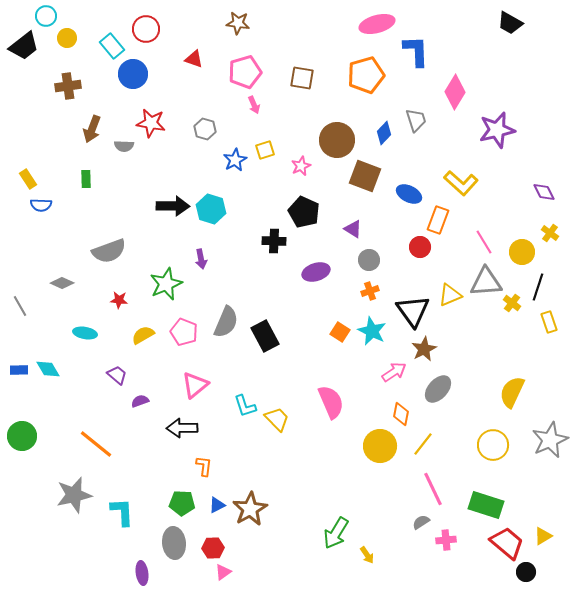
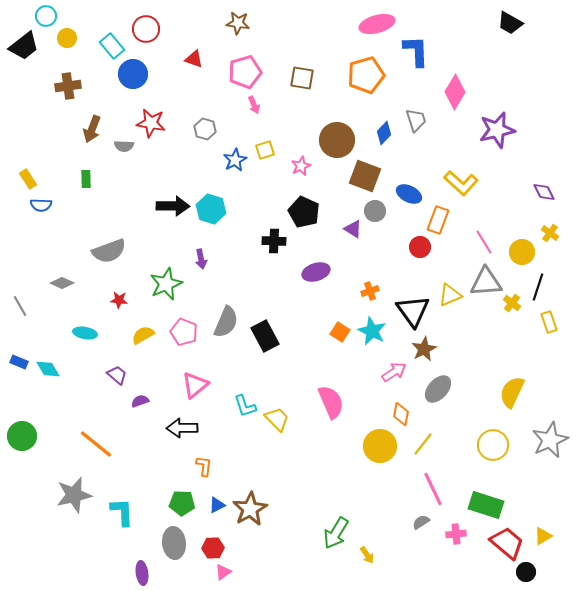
gray circle at (369, 260): moved 6 px right, 49 px up
blue rectangle at (19, 370): moved 8 px up; rotated 24 degrees clockwise
pink cross at (446, 540): moved 10 px right, 6 px up
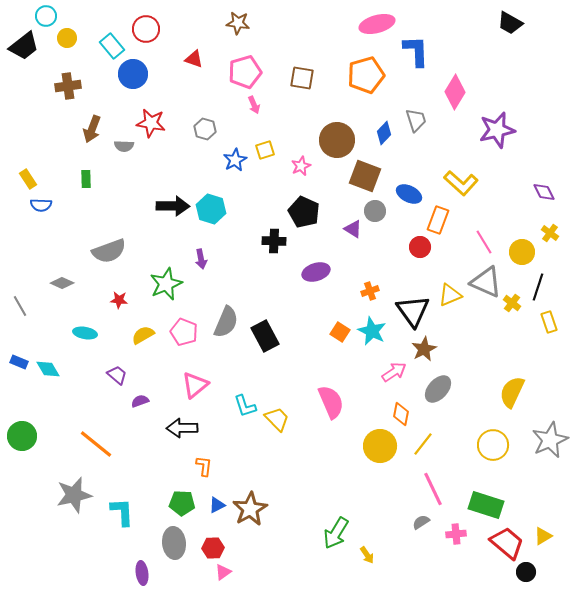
gray triangle at (486, 282): rotated 28 degrees clockwise
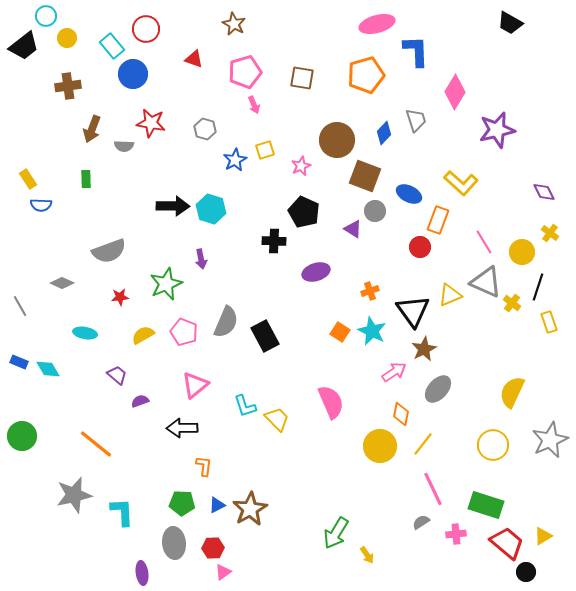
brown star at (238, 23): moved 4 px left, 1 px down; rotated 20 degrees clockwise
red star at (119, 300): moved 1 px right, 3 px up; rotated 12 degrees counterclockwise
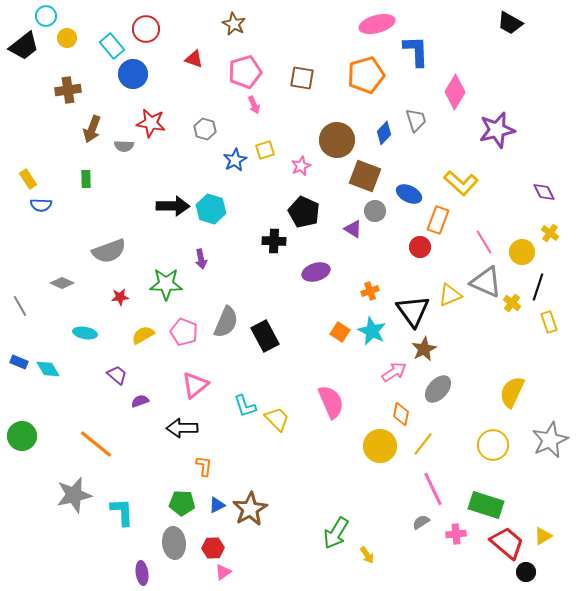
brown cross at (68, 86): moved 4 px down
green star at (166, 284): rotated 24 degrees clockwise
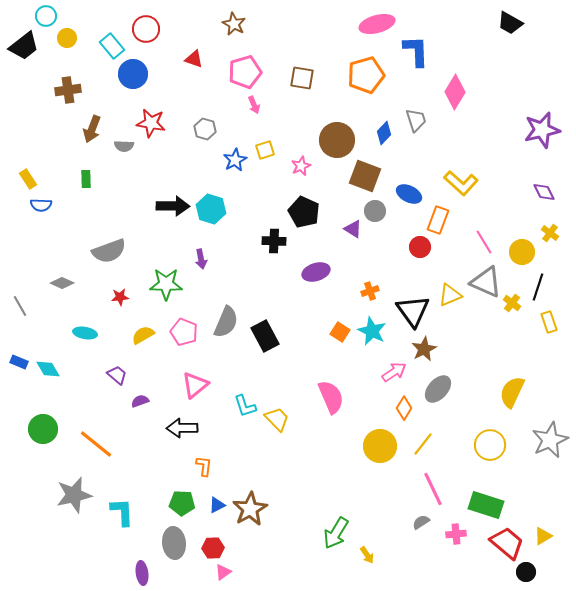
purple star at (497, 130): moved 45 px right
pink semicircle at (331, 402): moved 5 px up
orange diamond at (401, 414): moved 3 px right, 6 px up; rotated 20 degrees clockwise
green circle at (22, 436): moved 21 px right, 7 px up
yellow circle at (493, 445): moved 3 px left
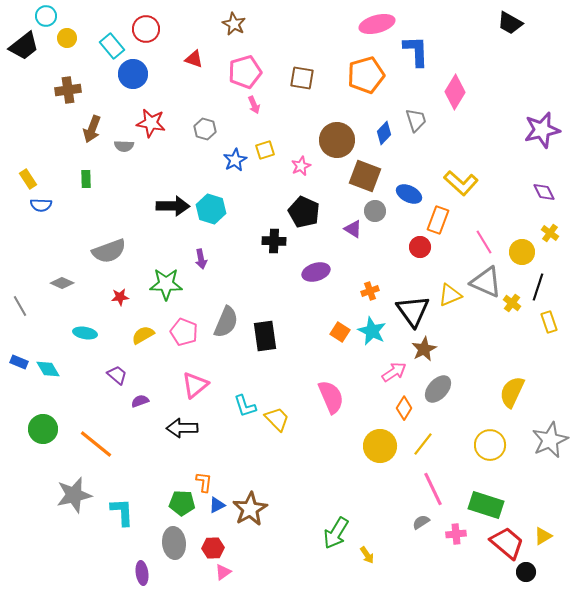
black rectangle at (265, 336): rotated 20 degrees clockwise
orange L-shape at (204, 466): moved 16 px down
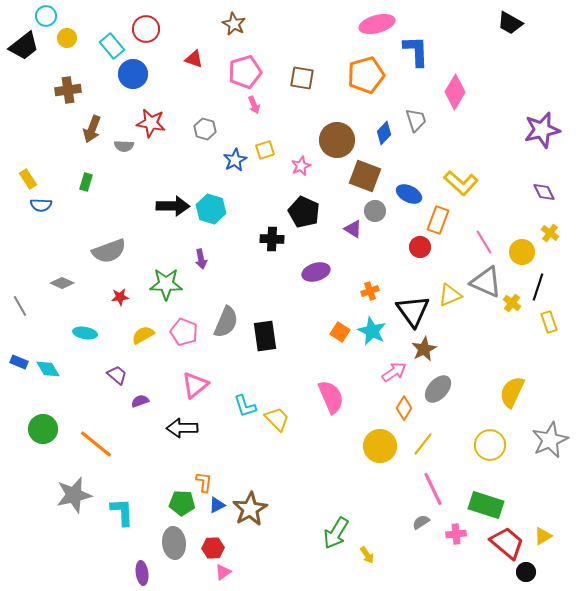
green rectangle at (86, 179): moved 3 px down; rotated 18 degrees clockwise
black cross at (274, 241): moved 2 px left, 2 px up
